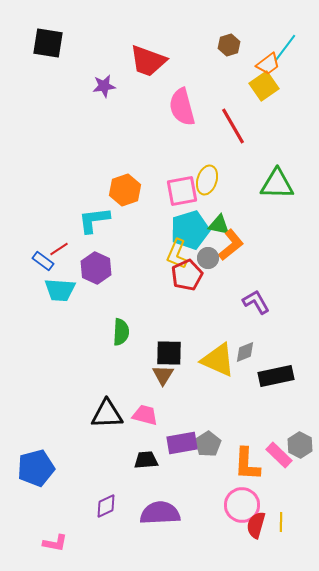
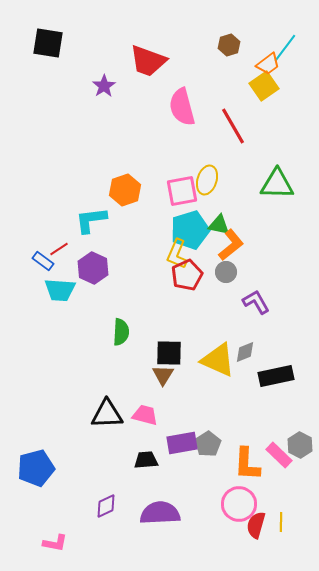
purple star at (104, 86): rotated 25 degrees counterclockwise
cyan L-shape at (94, 220): moved 3 px left
gray circle at (208, 258): moved 18 px right, 14 px down
purple hexagon at (96, 268): moved 3 px left
pink circle at (242, 505): moved 3 px left, 1 px up
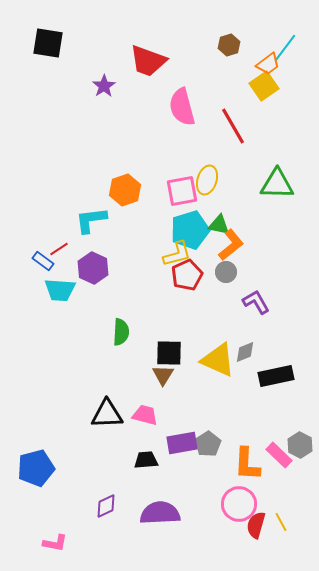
yellow L-shape at (177, 254): rotated 128 degrees counterclockwise
yellow line at (281, 522): rotated 30 degrees counterclockwise
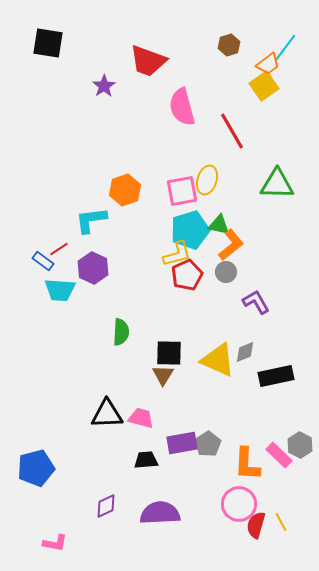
red line at (233, 126): moved 1 px left, 5 px down
pink trapezoid at (145, 415): moved 4 px left, 3 px down
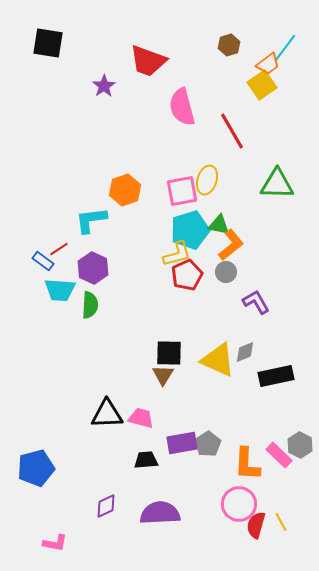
yellow square at (264, 86): moved 2 px left, 1 px up
green semicircle at (121, 332): moved 31 px left, 27 px up
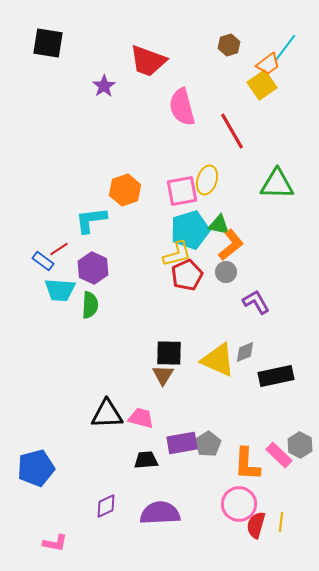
yellow line at (281, 522): rotated 36 degrees clockwise
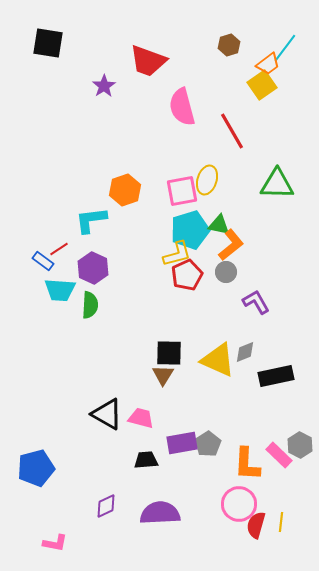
black triangle at (107, 414): rotated 32 degrees clockwise
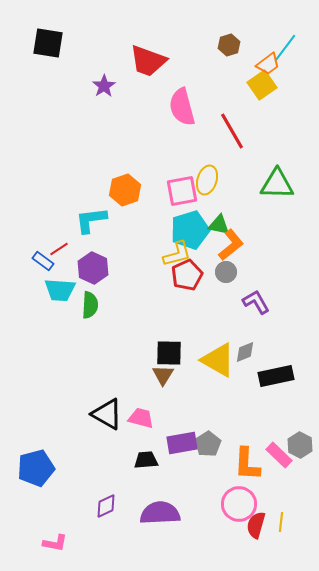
yellow triangle at (218, 360): rotated 6 degrees clockwise
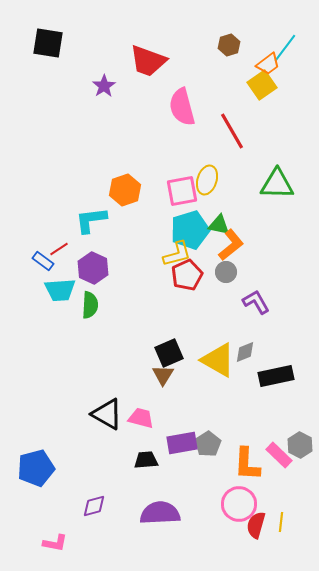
cyan trapezoid at (60, 290): rotated 8 degrees counterclockwise
black square at (169, 353): rotated 24 degrees counterclockwise
purple diamond at (106, 506): moved 12 px left; rotated 10 degrees clockwise
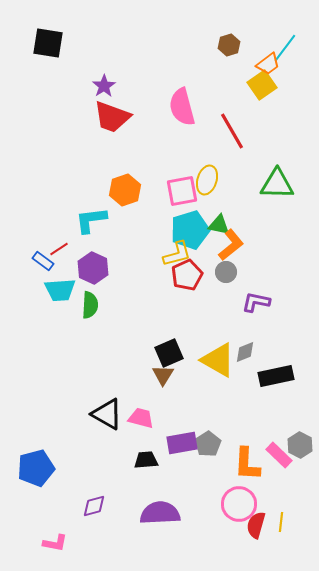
red trapezoid at (148, 61): moved 36 px left, 56 px down
purple L-shape at (256, 302): rotated 48 degrees counterclockwise
